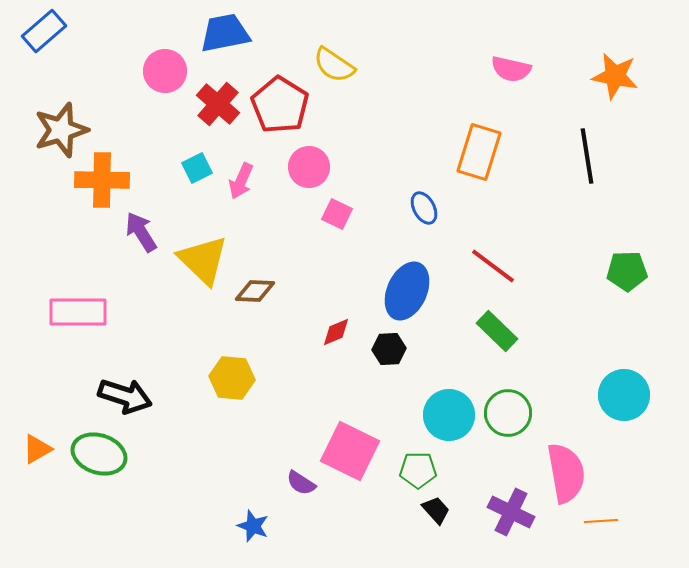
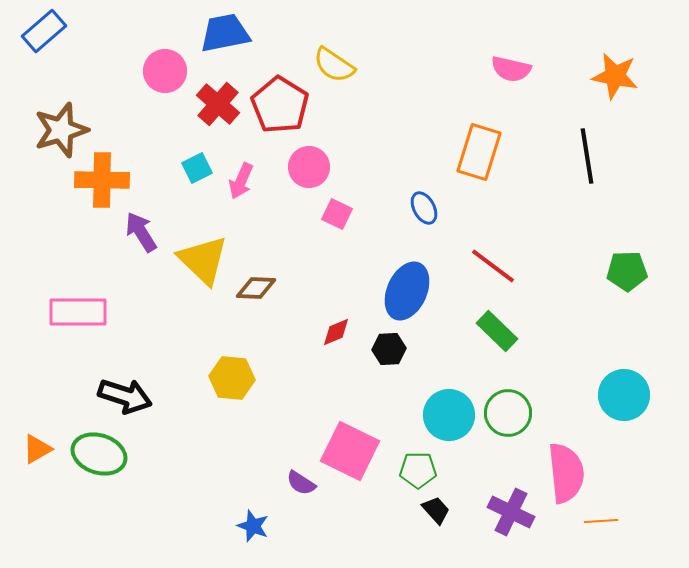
brown diamond at (255, 291): moved 1 px right, 3 px up
pink semicircle at (566, 473): rotated 4 degrees clockwise
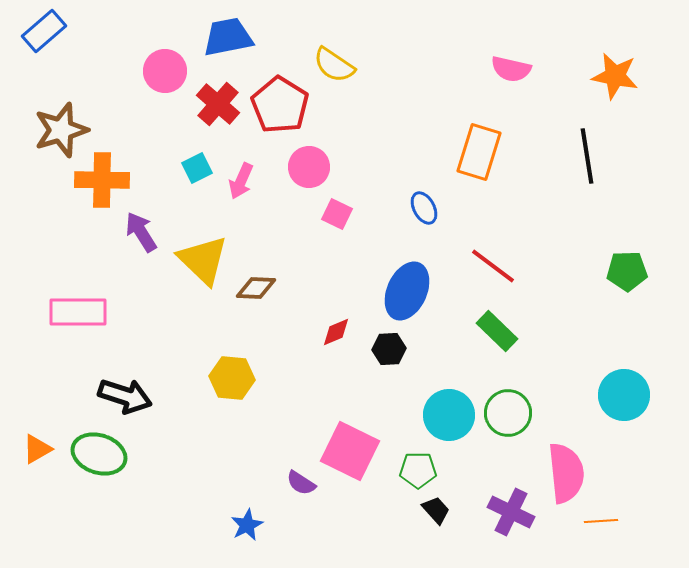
blue trapezoid at (225, 33): moved 3 px right, 4 px down
blue star at (253, 526): moved 6 px left, 1 px up; rotated 24 degrees clockwise
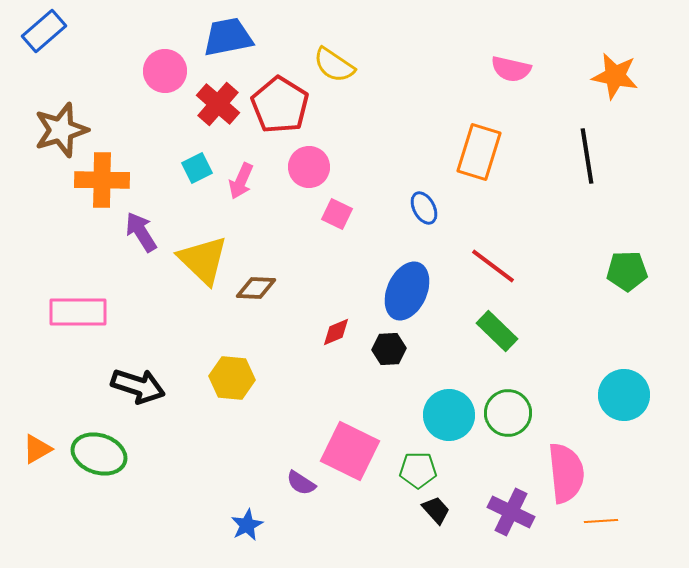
black arrow at (125, 396): moved 13 px right, 10 px up
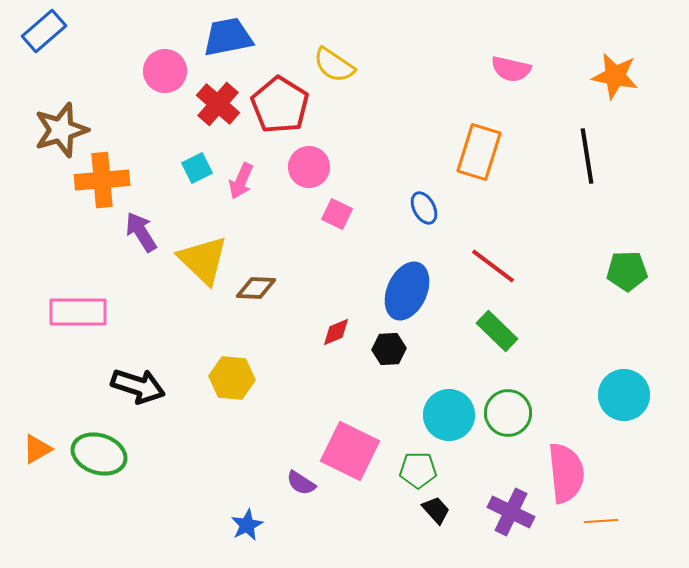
orange cross at (102, 180): rotated 6 degrees counterclockwise
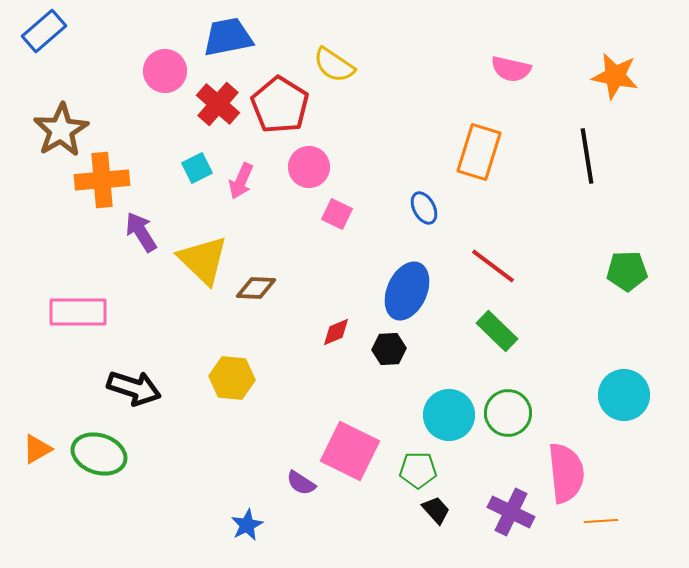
brown star at (61, 130): rotated 14 degrees counterclockwise
black arrow at (138, 386): moved 4 px left, 2 px down
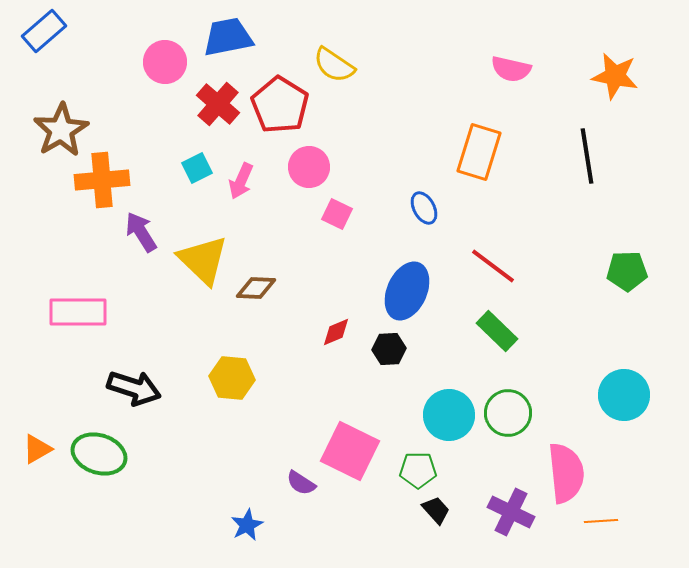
pink circle at (165, 71): moved 9 px up
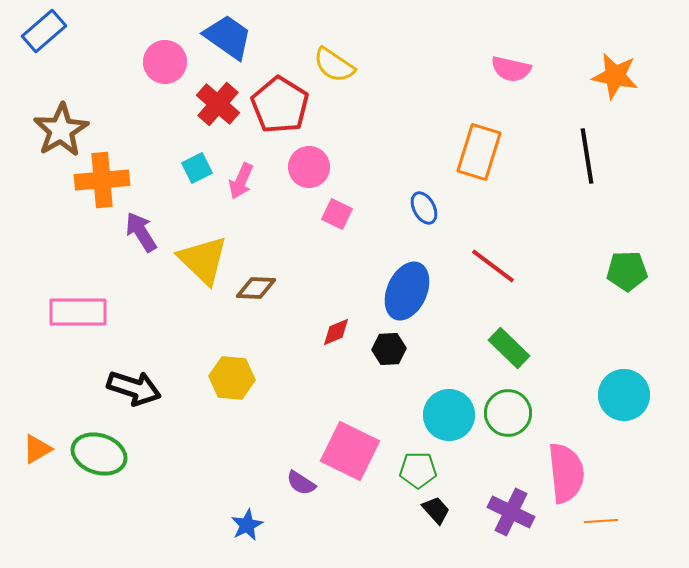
blue trapezoid at (228, 37): rotated 46 degrees clockwise
green rectangle at (497, 331): moved 12 px right, 17 px down
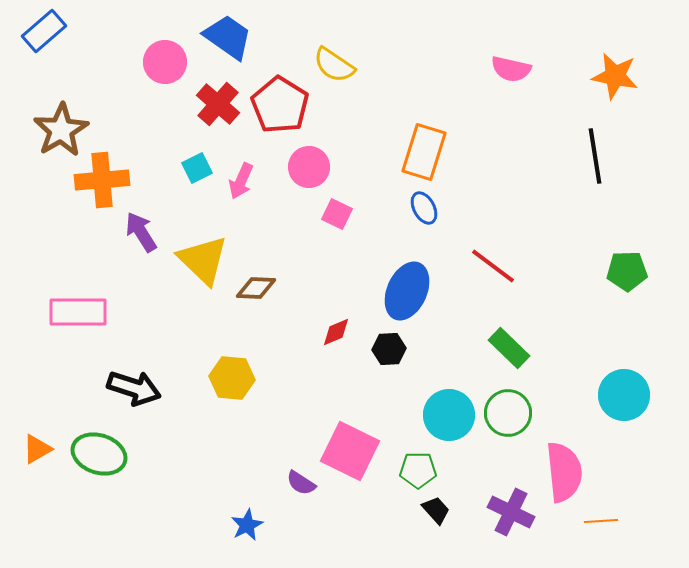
orange rectangle at (479, 152): moved 55 px left
black line at (587, 156): moved 8 px right
pink semicircle at (566, 473): moved 2 px left, 1 px up
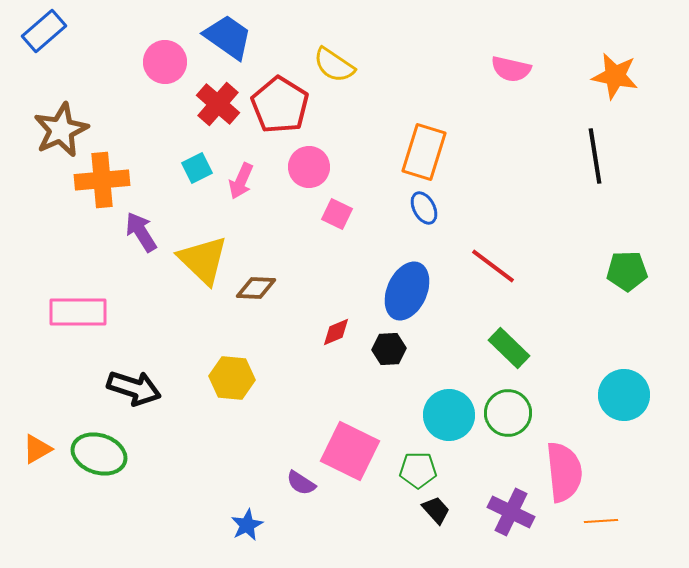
brown star at (61, 130): rotated 6 degrees clockwise
